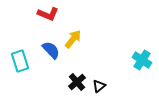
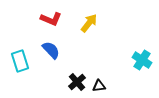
red L-shape: moved 3 px right, 5 px down
yellow arrow: moved 16 px right, 16 px up
black triangle: rotated 32 degrees clockwise
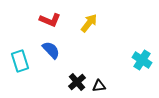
red L-shape: moved 1 px left, 1 px down
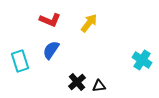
blue semicircle: rotated 102 degrees counterclockwise
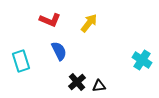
blue semicircle: moved 8 px right, 1 px down; rotated 120 degrees clockwise
cyan rectangle: moved 1 px right
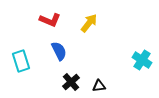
black cross: moved 6 px left
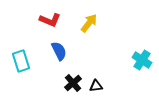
black cross: moved 2 px right, 1 px down
black triangle: moved 3 px left
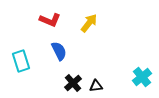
cyan cross: moved 17 px down; rotated 18 degrees clockwise
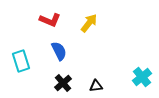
black cross: moved 10 px left
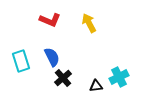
yellow arrow: rotated 66 degrees counterclockwise
blue semicircle: moved 7 px left, 6 px down
cyan cross: moved 23 px left; rotated 12 degrees clockwise
black cross: moved 5 px up
